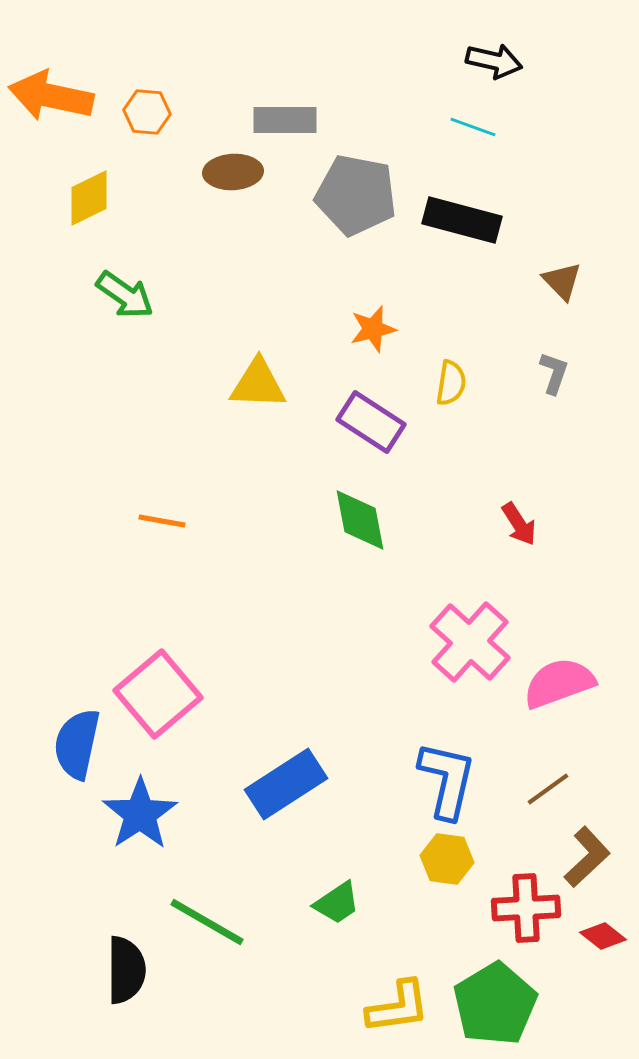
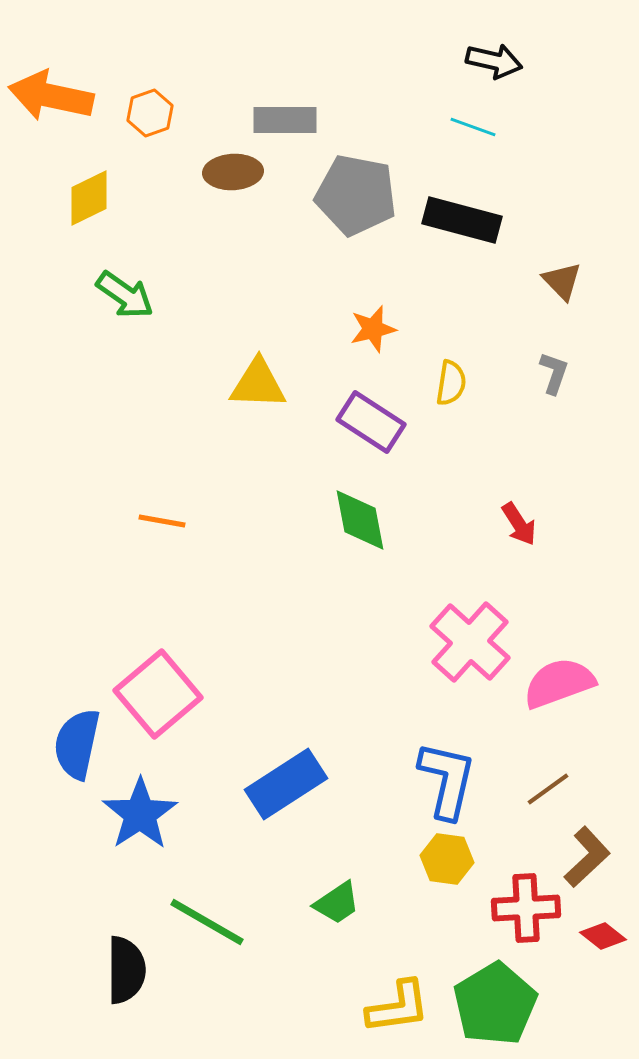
orange hexagon: moved 3 px right, 1 px down; rotated 24 degrees counterclockwise
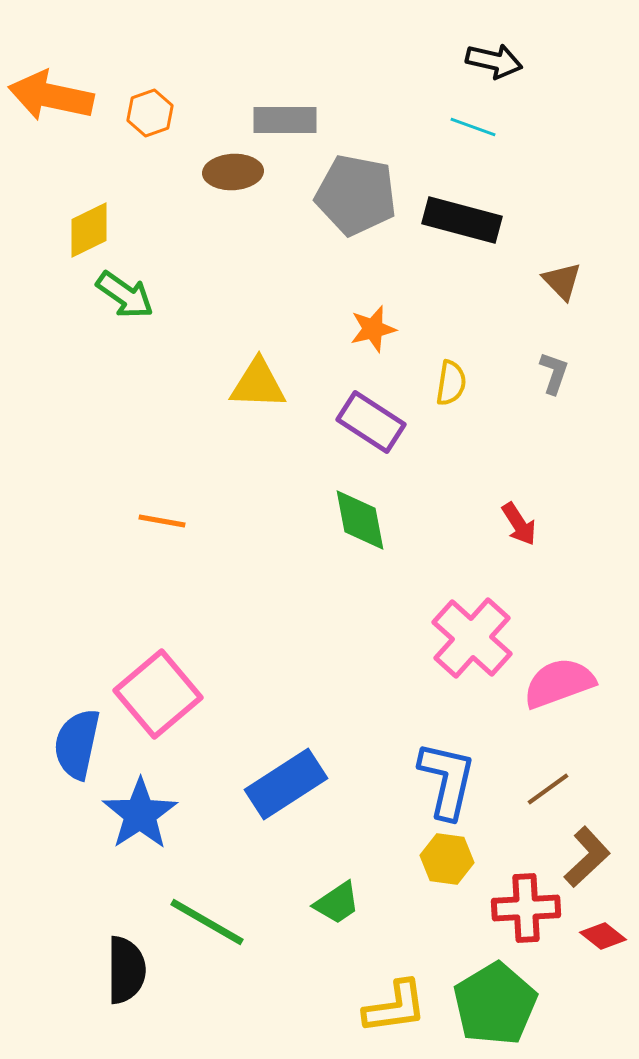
yellow diamond: moved 32 px down
pink cross: moved 2 px right, 4 px up
yellow L-shape: moved 3 px left
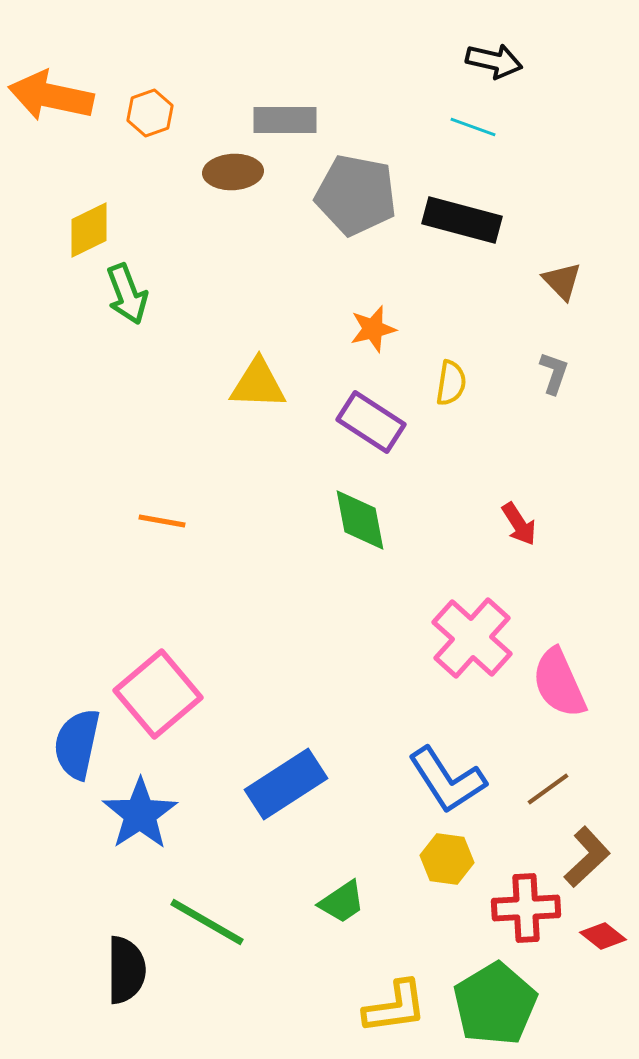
green arrow: moved 2 px right, 1 px up; rotated 34 degrees clockwise
pink semicircle: rotated 94 degrees counterclockwise
blue L-shape: rotated 134 degrees clockwise
green trapezoid: moved 5 px right, 1 px up
